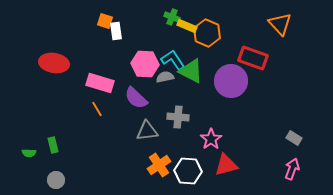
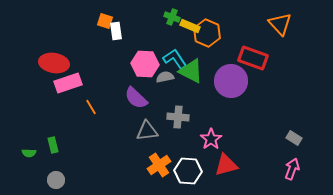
yellow rectangle: moved 3 px right
cyan L-shape: moved 2 px right, 1 px up
pink rectangle: moved 32 px left; rotated 36 degrees counterclockwise
orange line: moved 6 px left, 2 px up
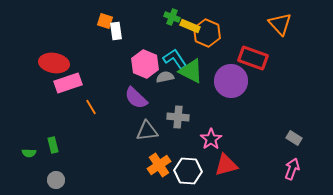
pink hexagon: rotated 20 degrees clockwise
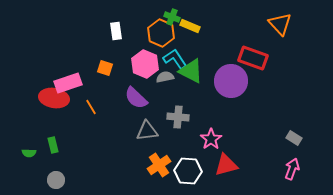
orange square: moved 47 px down
orange hexagon: moved 46 px left
red ellipse: moved 35 px down
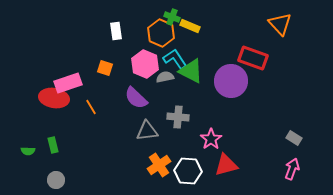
green semicircle: moved 1 px left, 2 px up
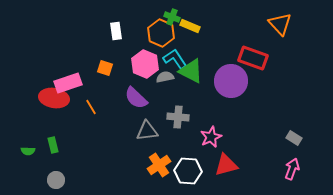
pink star: moved 2 px up; rotated 10 degrees clockwise
